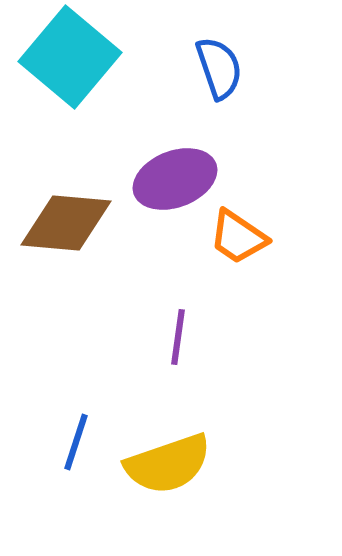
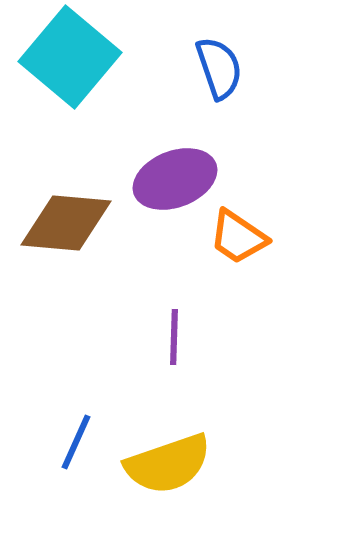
purple line: moved 4 px left; rotated 6 degrees counterclockwise
blue line: rotated 6 degrees clockwise
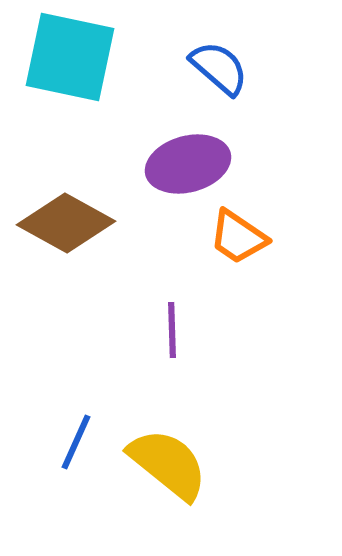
cyan square: rotated 28 degrees counterclockwise
blue semicircle: rotated 30 degrees counterclockwise
purple ellipse: moved 13 px right, 15 px up; rotated 6 degrees clockwise
brown diamond: rotated 24 degrees clockwise
purple line: moved 2 px left, 7 px up; rotated 4 degrees counterclockwise
yellow semicircle: rotated 122 degrees counterclockwise
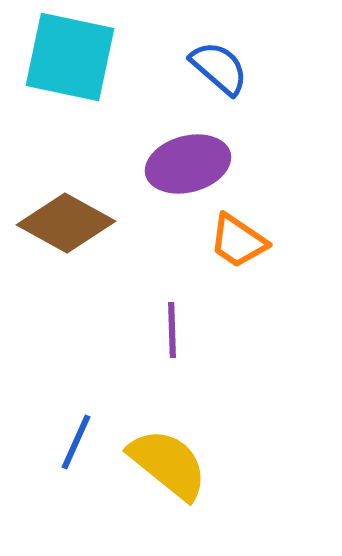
orange trapezoid: moved 4 px down
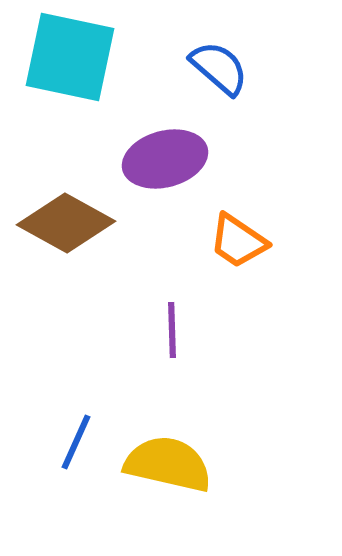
purple ellipse: moved 23 px left, 5 px up
yellow semicircle: rotated 26 degrees counterclockwise
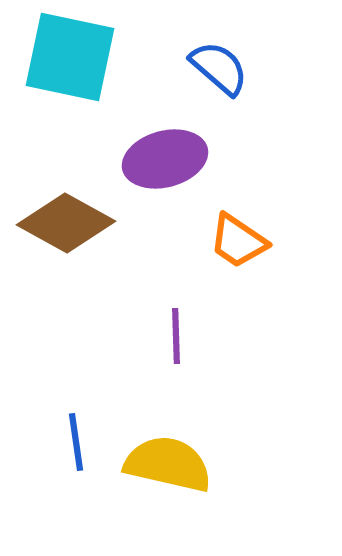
purple line: moved 4 px right, 6 px down
blue line: rotated 32 degrees counterclockwise
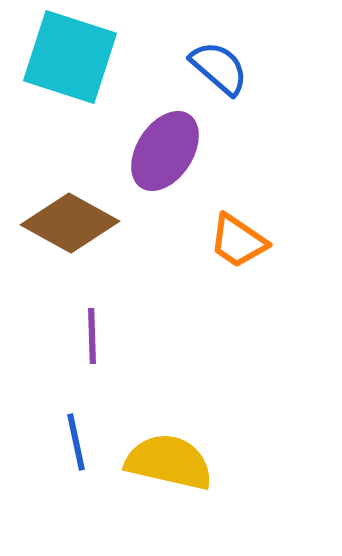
cyan square: rotated 6 degrees clockwise
purple ellipse: moved 8 px up; rotated 42 degrees counterclockwise
brown diamond: moved 4 px right
purple line: moved 84 px left
blue line: rotated 4 degrees counterclockwise
yellow semicircle: moved 1 px right, 2 px up
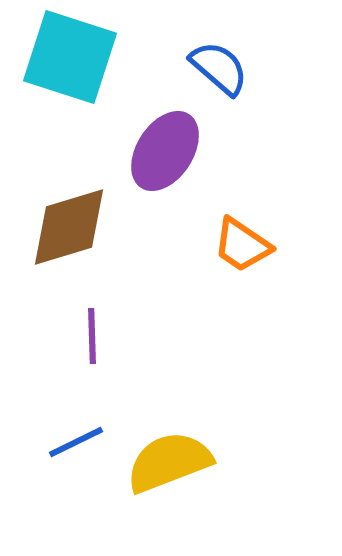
brown diamond: moved 1 px left, 4 px down; rotated 46 degrees counterclockwise
orange trapezoid: moved 4 px right, 4 px down
blue line: rotated 76 degrees clockwise
yellow semicircle: rotated 34 degrees counterclockwise
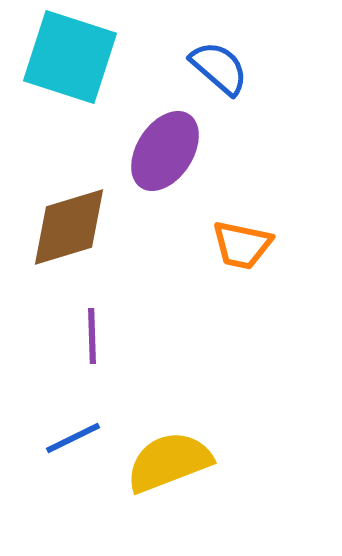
orange trapezoid: rotated 22 degrees counterclockwise
blue line: moved 3 px left, 4 px up
